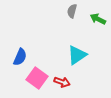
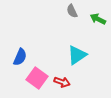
gray semicircle: rotated 40 degrees counterclockwise
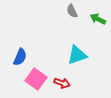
cyan triangle: rotated 15 degrees clockwise
pink square: moved 1 px left, 1 px down
red arrow: moved 1 px down
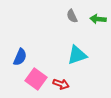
gray semicircle: moved 5 px down
green arrow: rotated 21 degrees counterclockwise
red arrow: moved 1 px left, 1 px down
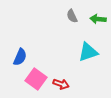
cyan triangle: moved 11 px right, 3 px up
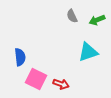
green arrow: moved 1 px left, 1 px down; rotated 28 degrees counterclockwise
blue semicircle: rotated 30 degrees counterclockwise
pink square: rotated 10 degrees counterclockwise
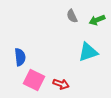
pink square: moved 2 px left, 1 px down
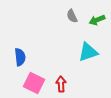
pink square: moved 3 px down
red arrow: rotated 112 degrees counterclockwise
